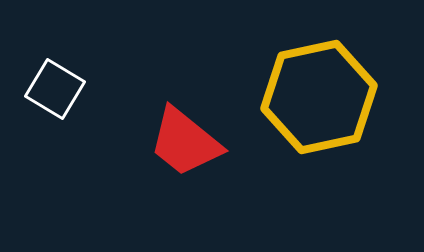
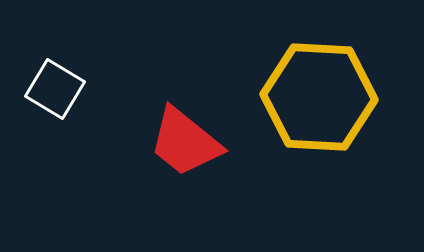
yellow hexagon: rotated 15 degrees clockwise
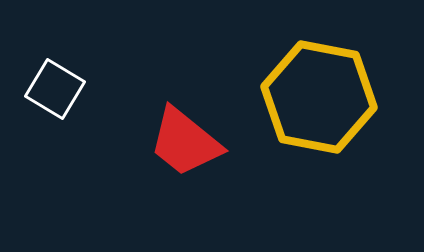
yellow hexagon: rotated 8 degrees clockwise
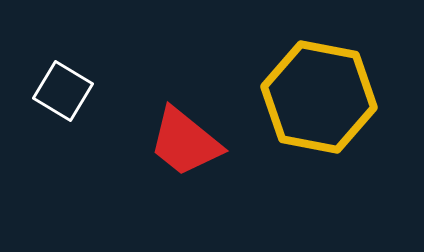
white square: moved 8 px right, 2 px down
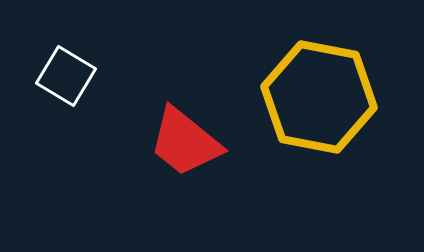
white square: moved 3 px right, 15 px up
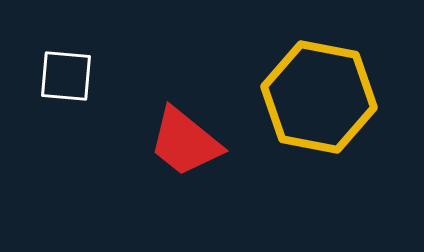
white square: rotated 26 degrees counterclockwise
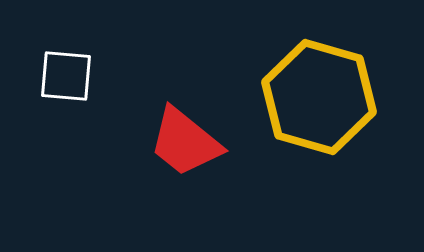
yellow hexagon: rotated 5 degrees clockwise
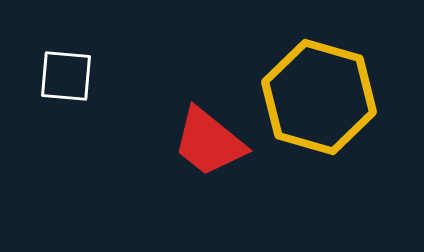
red trapezoid: moved 24 px right
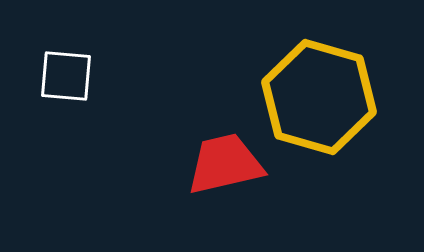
red trapezoid: moved 16 px right, 22 px down; rotated 128 degrees clockwise
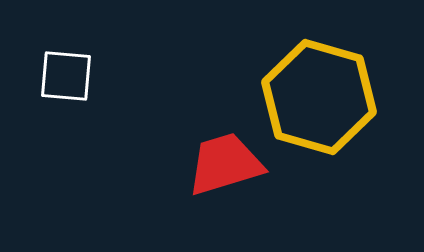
red trapezoid: rotated 4 degrees counterclockwise
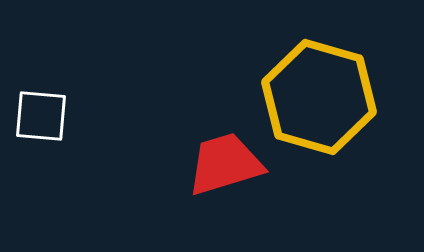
white square: moved 25 px left, 40 px down
